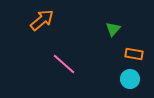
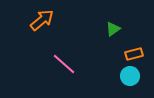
green triangle: rotated 14 degrees clockwise
orange rectangle: rotated 24 degrees counterclockwise
cyan circle: moved 3 px up
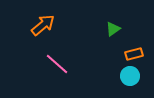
orange arrow: moved 1 px right, 5 px down
pink line: moved 7 px left
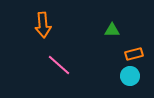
orange arrow: rotated 125 degrees clockwise
green triangle: moved 1 px left, 1 px down; rotated 35 degrees clockwise
pink line: moved 2 px right, 1 px down
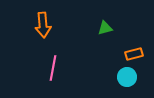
green triangle: moved 7 px left, 2 px up; rotated 14 degrees counterclockwise
pink line: moved 6 px left, 3 px down; rotated 60 degrees clockwise
cyan circle: moved 3 px left, 1 px down
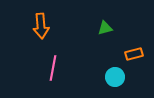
orange arrow: moved 2 px left, 1 px down
cyan circle: moved 12 px left
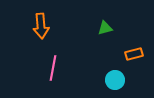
cyan circle: moved 3 px down
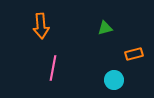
cyan circle: moved 1 px left
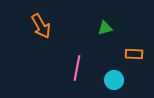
orange arrow: rotated 25 degrees counterclockwise
orange rectangle: rotated 18 degrees clockwise
pink line: moved 24 px right
